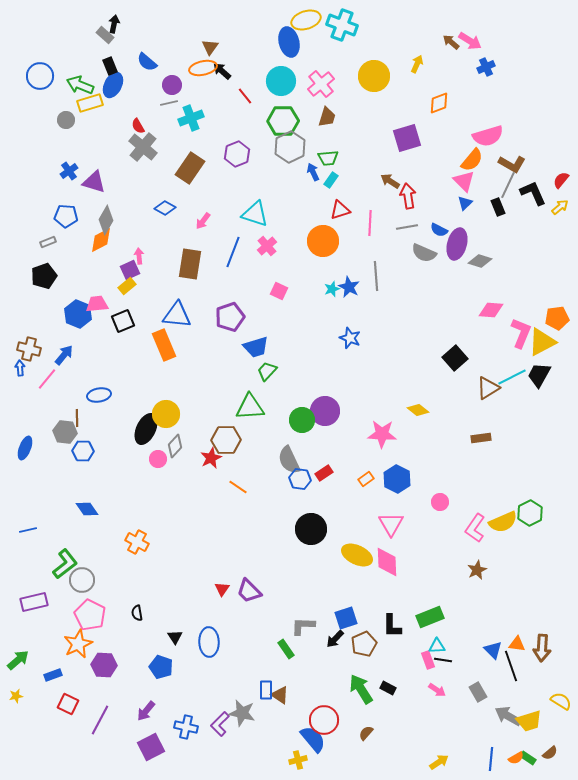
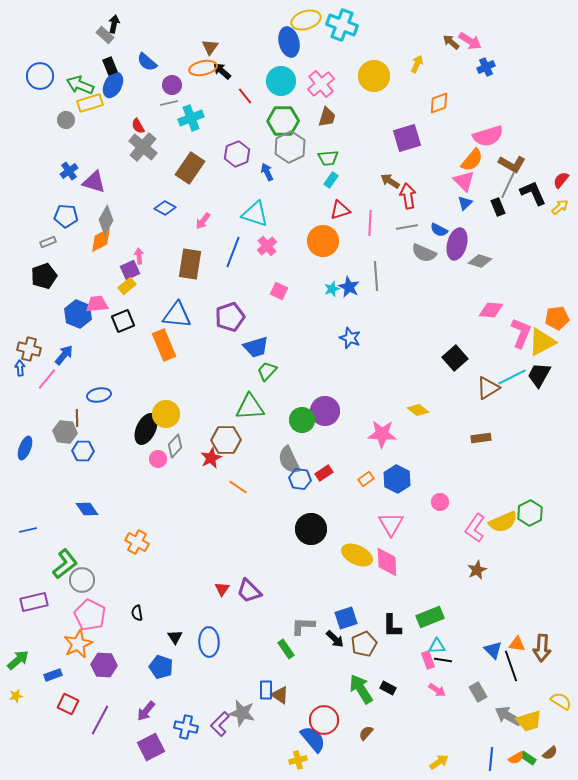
blue arrow at (313, 172): moved 46 px left
black arrow at (335, 639): rotated 90 degrees counterclockwise
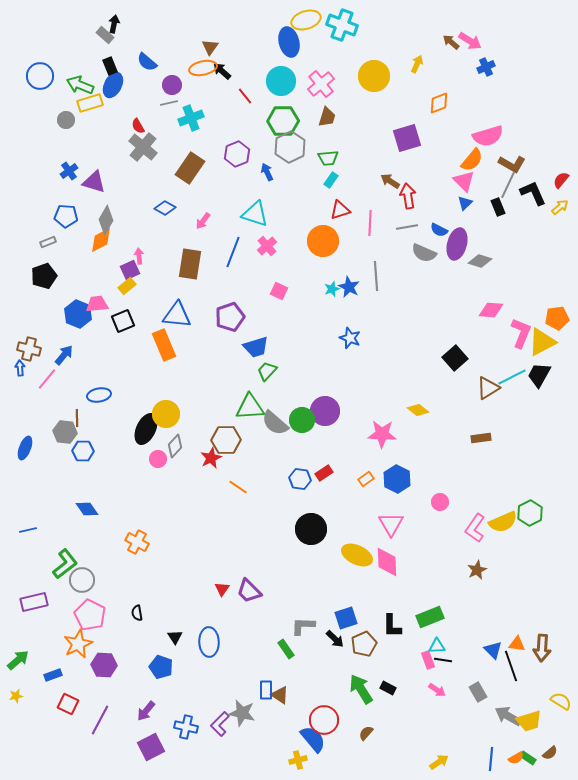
gray semicircle at (289, 460): moved 14 px left, 37 px up; rotated 24 degrees counterclockwise
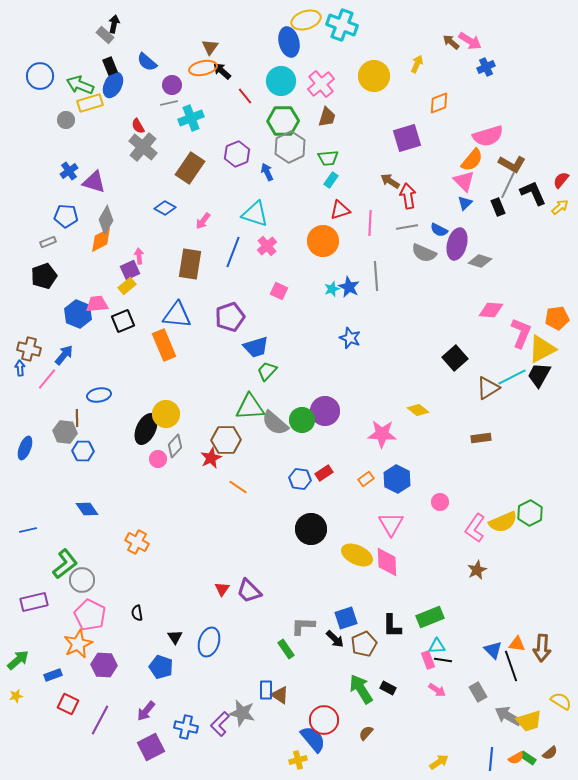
yellow triangle at (542, 342): moved 7 px down
blue ellipse at (209, 642): rotated 20 degrees clockwise
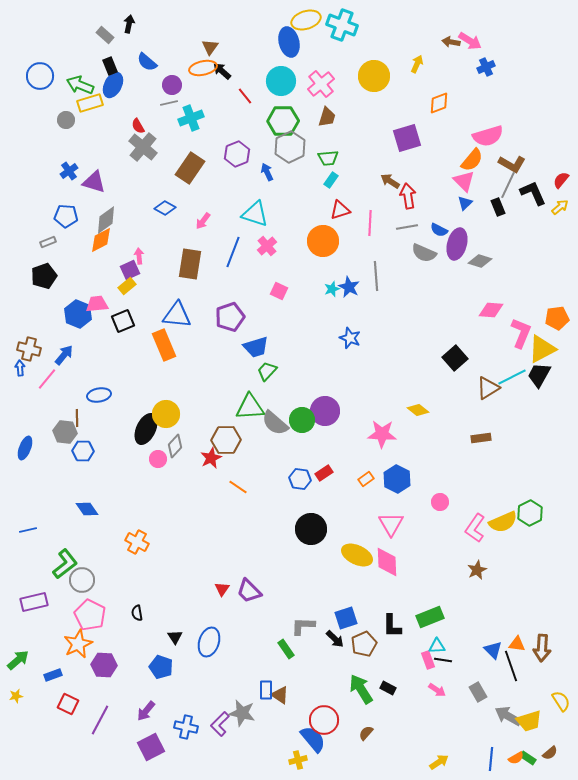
black arrow at (114, 24): moved 15 px right
brown arrow at (451, 42): rotated 30 degrees counterclockwise
gray diamond at (106, 220): rotated 24 degrees clockwise
yellow semicircle at (561, 701): rotated 25 degrees clockwise
